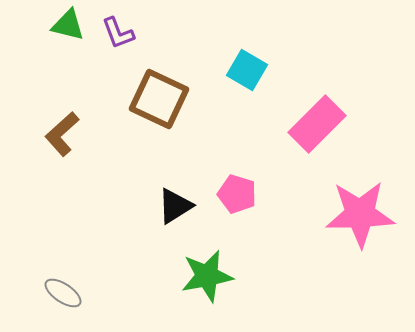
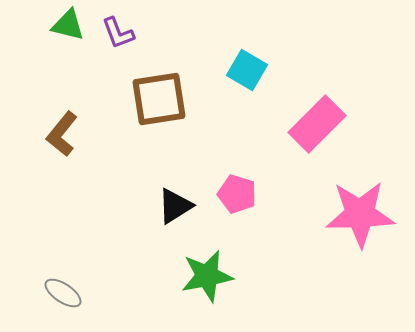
brown square: rotated 34 degrees counterclockwise
brown L-shape: rotated 9 degrees counterclockwise
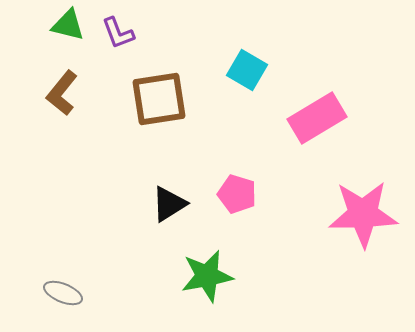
pink rectangle: moved 6 px up; rotated 14 degrees clockwise
brown L-shape: moved 41 px up
black triangle: moved 6 px left, 2 px up
pink star: moved 3 px right
gray ellipse: rotated 12 degrees counterclockwise
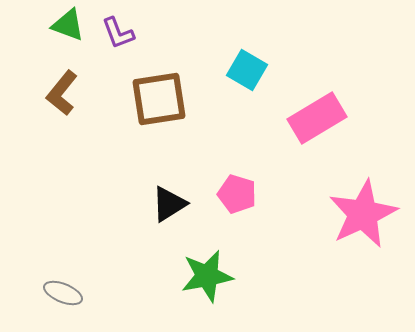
green triangle: rotated 6 degrees clockwise
pink star: rotated 24 degrees counterclockwise
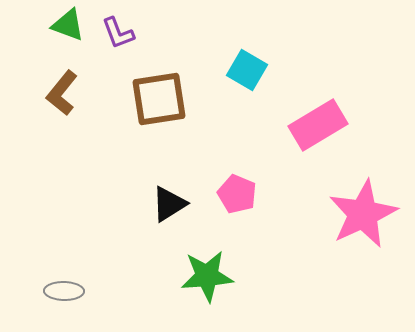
pink rectangle: moved 1 px right, 7 px down
pink pentagon: rotated 6 degrees clockwise
green star: rotated 6 degrees clockwise
gray ellipse: moved 1 px right, 2 px up; rotated 21 degrees counterclockwise
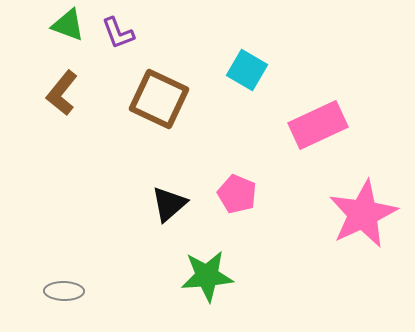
brown square: rotated 34 degrees clockwise
pink rectangle: rotated 6 degrees clockwise
black triangle: rotated 9 degrees counterclockwise
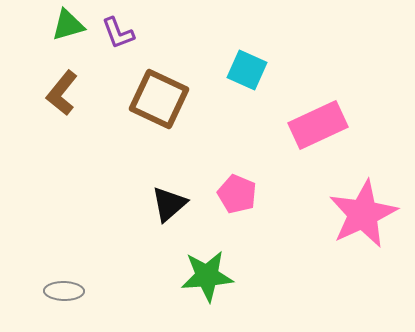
green triangle: rotated 36 degrees counterclockwise
cyan square: rotated 6 degrees counterclockwise
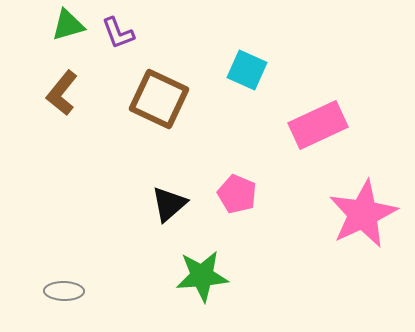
green star: moved 5 px left
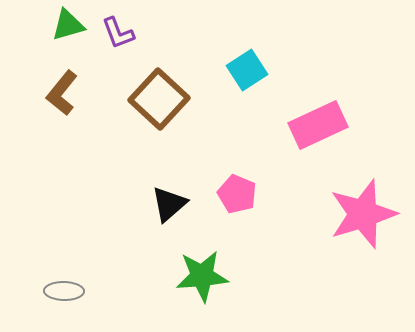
cyan square: rotated 33 degrees clockwise
brown square: rotated 18 degrees clockwise
pink star: rotated 8 degrees clockwise
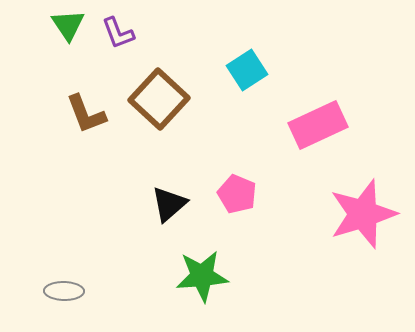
green triangle: rotated 48 degrees counterclockwise
brown L-shape: moved 24 px right, 21 px down; rotated 60 degrees counterclockwise
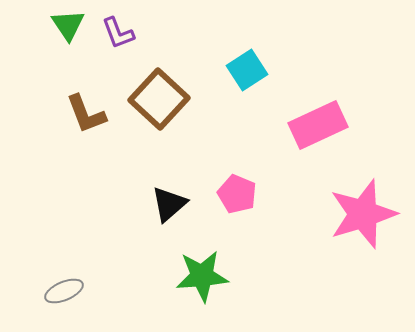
gray ellipse: rotated 24 degrees counterclockwise
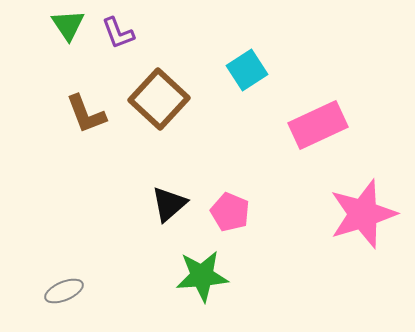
pink pentagon: moved 7 px left, 18 px down
